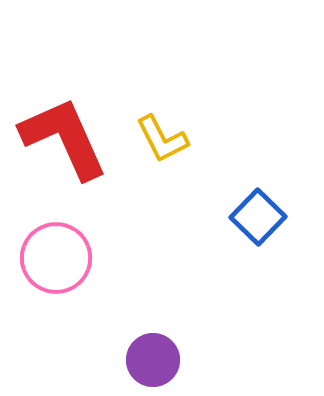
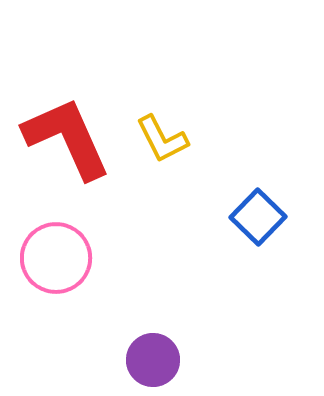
red L-shape: moved 3 px right
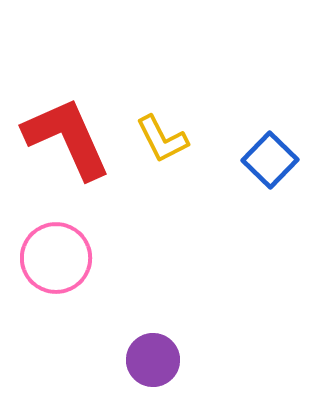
blue square: moved 12 px right, 57 px up
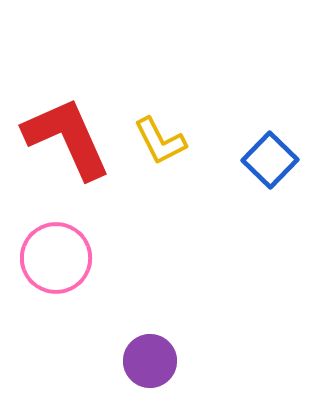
yellow L-shape: moved 2 px left, 2 px down
purple circle: moved 3 px left, 1 px down
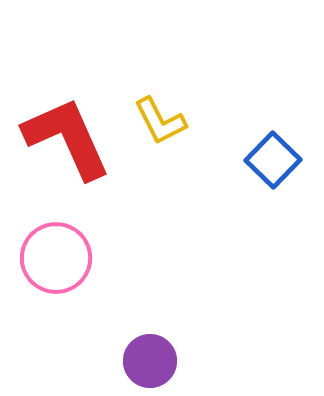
yellow L-shape: moved 20 px up
blue square: moved 3 px right
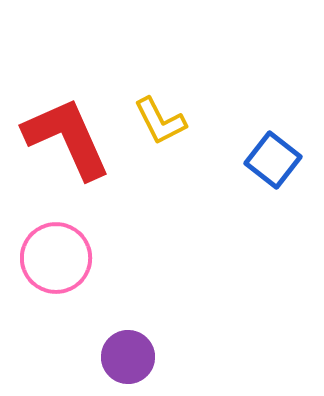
blue square: rotated 6 degrees counterclockwise
purple circle: moved 22 px left, 4 px up
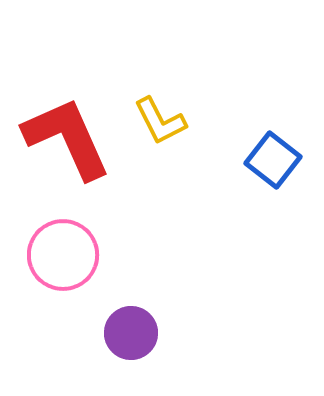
pink circle: moved 7 px right, 3 px up
purple circle: moved 3 px right, 24 px up
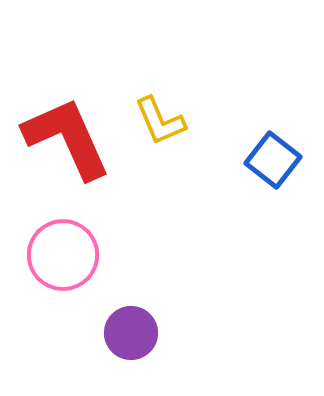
yellow L-shape: rotated 4 degrees clockwise
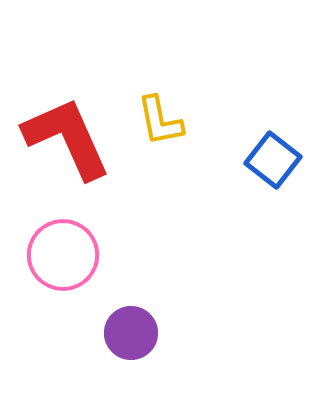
yellow L-shape: rotated 12 degrees clockwise
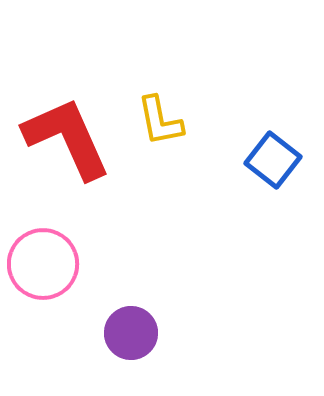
pink circle: moved 20 px left, 9 px down
